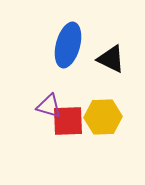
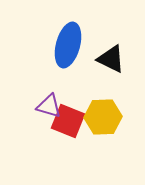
red square: rotated 24 degrees clockwise
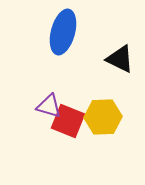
blue ellipse: moved 5 px left, 13 px up
black triangle: moved 9 px right
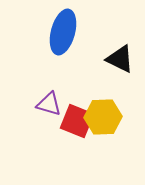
purple triangle: moved 2 px up
red square: moved 9 px right
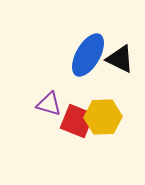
blue ellipse: moved 25 px right, 23 px down; rotated 15 degrees clockwise
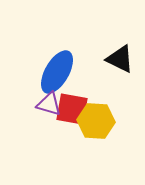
blue ellipse: moved 31 px left, 17 px down
yellow hexagon: moved 7 px left, 4 px down; rotated 6 degrees clockwise
red square: moved 5 px left, 12 px up; rotated 12 degrees counterclockwise
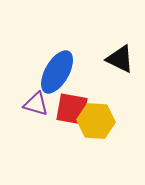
purple triangle: moved 13 px left
